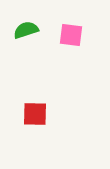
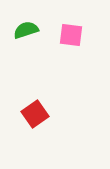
red square: rotated 36 degrees counterclockwise
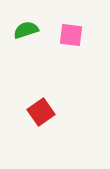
red square: moved 6 px right, 2 px up
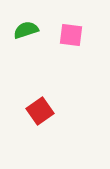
red square: moved 1 px left, 1 px up
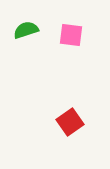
red square: moved 30 px right, 11 px down
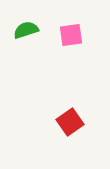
pink square: rotated 15 degrees counterclockwise
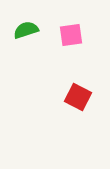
red square: moved 8 px right, 25 px up; rotated 28 degrees counterclockwise
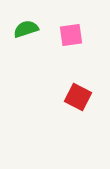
green semicircle: moved 1 px up
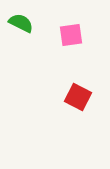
green semicircle: moved 5 px left, 6 px up; rotated 45 degrees clockwise
